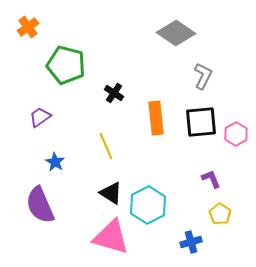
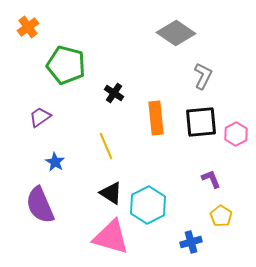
yellow pentagon: moved 1 px right, 2 px down
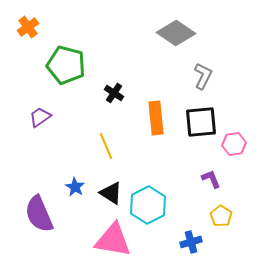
pink hexagon: moved 2 px left, 10 px down; rotated 20 degrees clockwise
blue star: moved 20 px right, 25 px down
purple semicircle: moved 1 px left, 9 px down
pink triangle: moved 2 px right, 3 px down; rotated 6 degrees counterclockwise
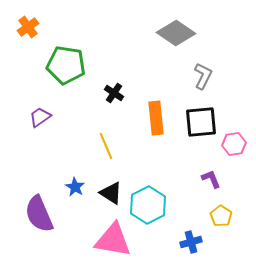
green pentagon: rotated 6 degrees counterclockwise
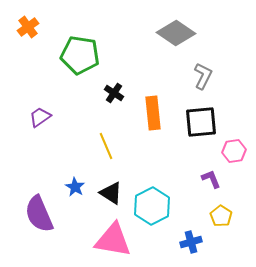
green pentagon: moved 14 px right, 10 px up
orange rectangle: moved 3 px left, 5 px up
pink hexagon: moved 7 px down
cyan hexagon: moved 4 px right, 1 px down
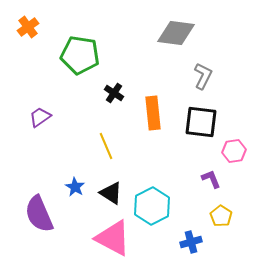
gray diamond: rotated 27 degrees counterclockwise
black square: rotated 12 degrees clockwise
pink triangle: moved 2 px up; rotated 18 degrees clockwise
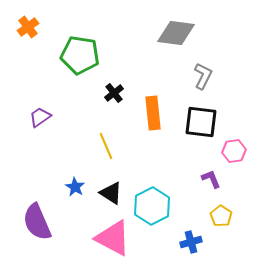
black cross: rotated 18 degrees clockwise
purple semicircle: moved 2 px left, 8 px down
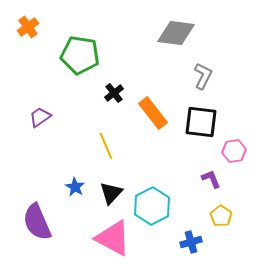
orange rectangle: rotated 32 degrees counterclockwise
black triangle: rotated 40 degrees clockwise
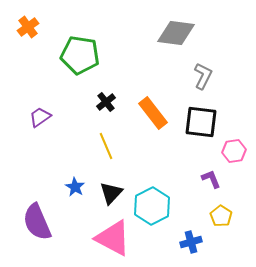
black cross: moved 8 px left, 9 px down
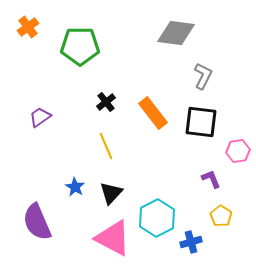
green pentagon: moved 9 px up; rotated 9 degrees counterclockwise
pink hexagon: moved 4 px right
cyan hexagon: moved 5 px right, 12 px down
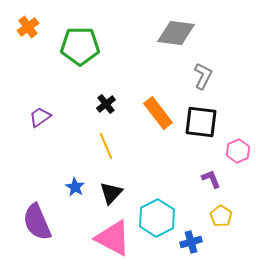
black cross: moved 2 px down
orange rectangle: moved 5 px right
pink hexagon: rotated 15 degrees counterclockwise
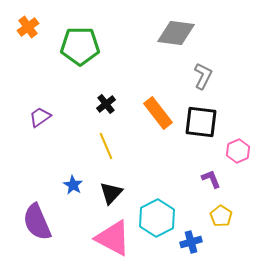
blue star: moved 2 px left, 2 px up
